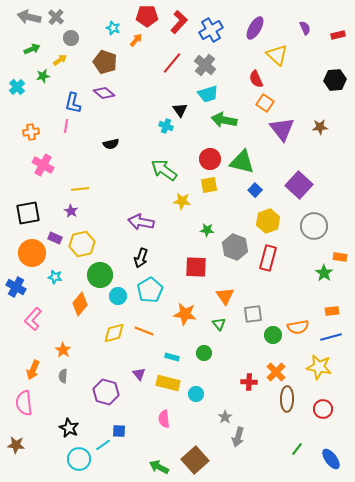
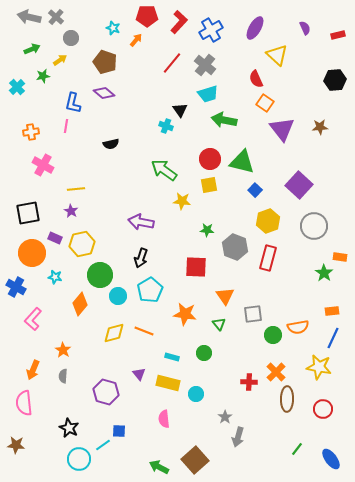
yellow line at (80, 189): moved 4 px left
blue line at (331, 337): moved 2 px right, 1 px down; rotated 50 degrees counterclockwise
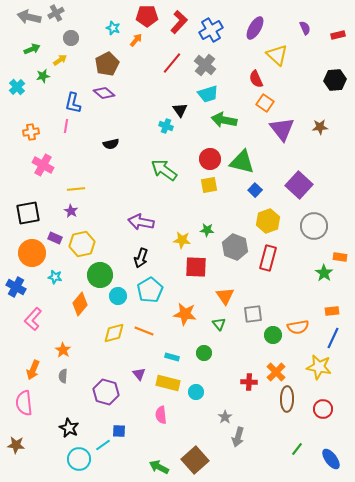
gray cross at (56, 17): moved 4 px up; rotated 21 degrees clockwise
brown pentagon at (105, 62): moved 2 px right, 2 px down; rotated 25 degrees clockwise
yellow star at (182, 201): moved 39 px down
cyan circle at (196, 394): moved 2 px up
pink semicircle at (164, 419): moved 3 px left, 4 px up
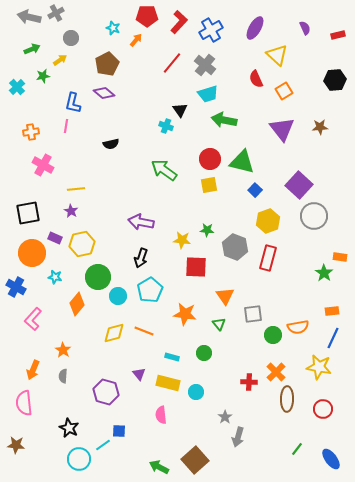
orange square at (265, 103): moved 19 px right, 12 px up; rotated 24 degrees clockwise
gray circle at (314, 226): moved 10 px up
green circle at (100, 275): moved 2 px left, 2 px down
orange diamond at (80, 304): moved 3 px left
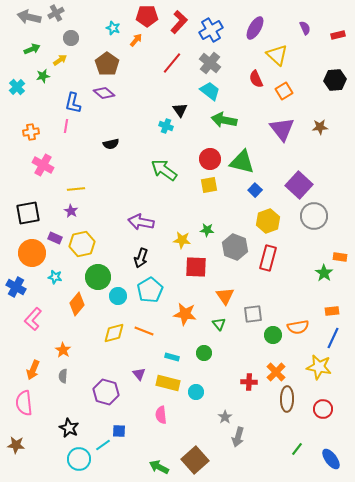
brown pentagon at (107, 64): rotated 10 degrees counterclockwise
gray cross at (205, 65): moved 5 px right, 2 px up
cyan trapezoid at (208, 94): moved 2 px right, 3 px up; rotated 125 degrees counterclockwise
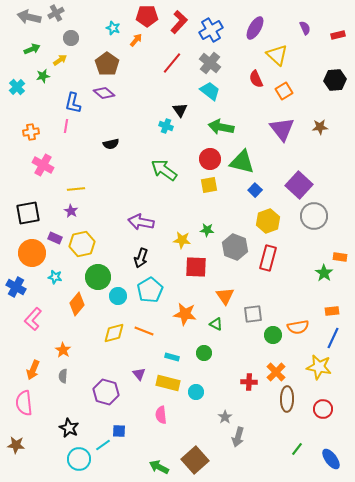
green arrow at (224, 120): moved 3 px left, 7 px down
green triangle at (219, 324): moved 3 px left; rotated 24 degrees counterclockwise
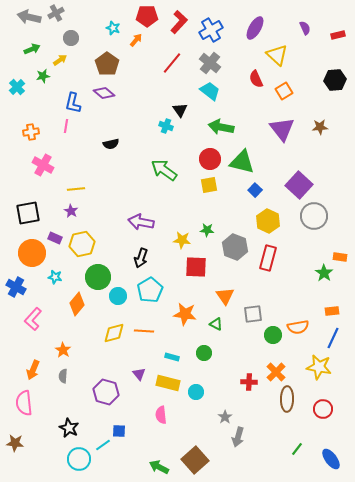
yellow hexagon at (268, 221): rotated 15 degrees counterclockwise
orange line at (144, 331): rotated 18 degrees counterclockwise
brown star at (16, 445): moved 1 px left, 2 px up
